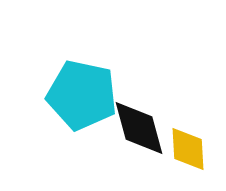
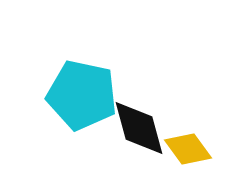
yellow diamond: rotated 33 degrees counterclockwise
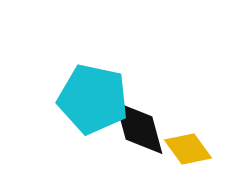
cyan pentagon: moved 11 px right, 4 px down
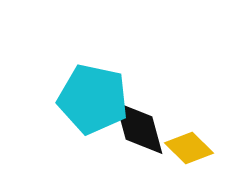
yellow diamond: moved 1 px right, 1 px up; rotated 9 degrees counterclockwise
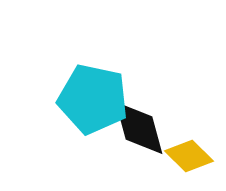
yellow diamond: moved 8 px down
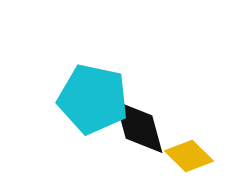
black diamond: moved 1 px up
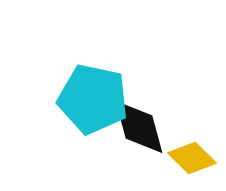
yellow diamond: moved 3 px right, 2 px down
